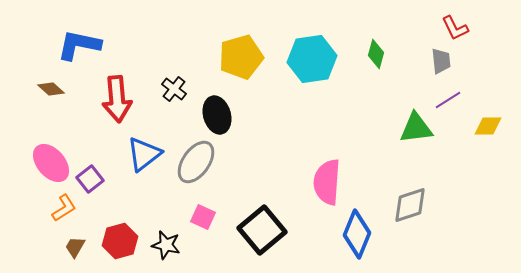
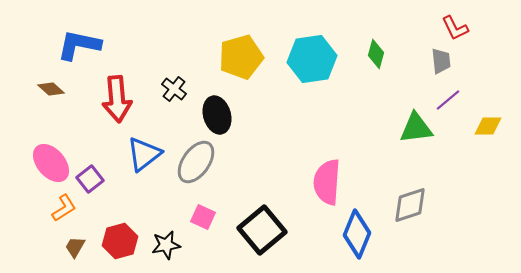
purple line: rotated 8 degrees counterclockwise
black star: rotated 24 degrees counterclockwise
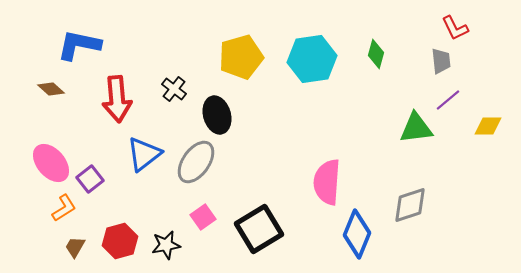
pink square: rotated 30 degrees clockwise
black square: moved 3 px left, 1 px up; rotated 9 degrees clockwise
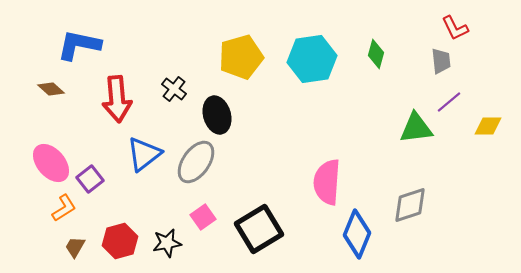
purple line: moved 1 px right, 2 px down
black star: moved 1 px right, 2 px up
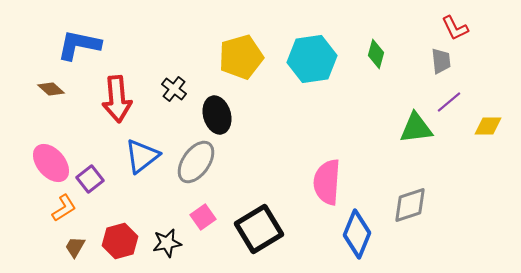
blue triangle: moved 2 px left, 2 px down
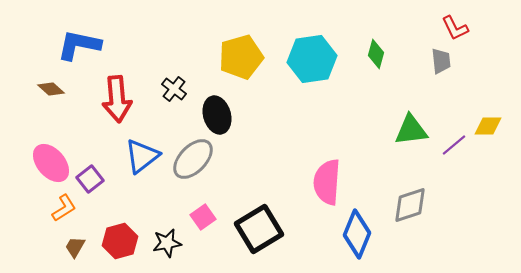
purple line: moved 5 px right, 43 px down
green triangle: moved 5 px left, 2 px down
gray ellipse: moved 3 px left, 3 px up; rotated 9 degrees clockwise
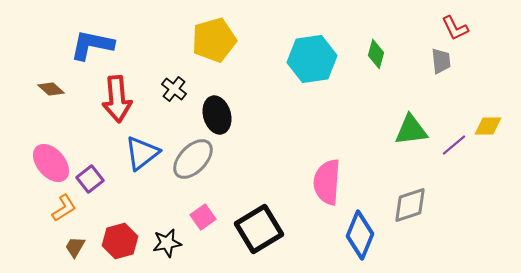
blue L-shape: moved 13 px right
yellow pentagon: moved 27 px left, 17 px up
blue triangle: moved 3 px up
blue diamond: moved 3 px right, 1 px down
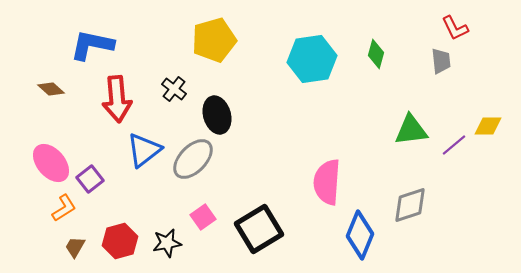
blue triangle: moved 2 px right, 3 px up
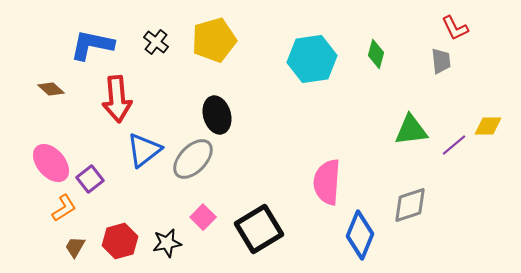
black cross: moved 18 px left, 47 px up
pink square: rotated 10 degrees counterclockwise
